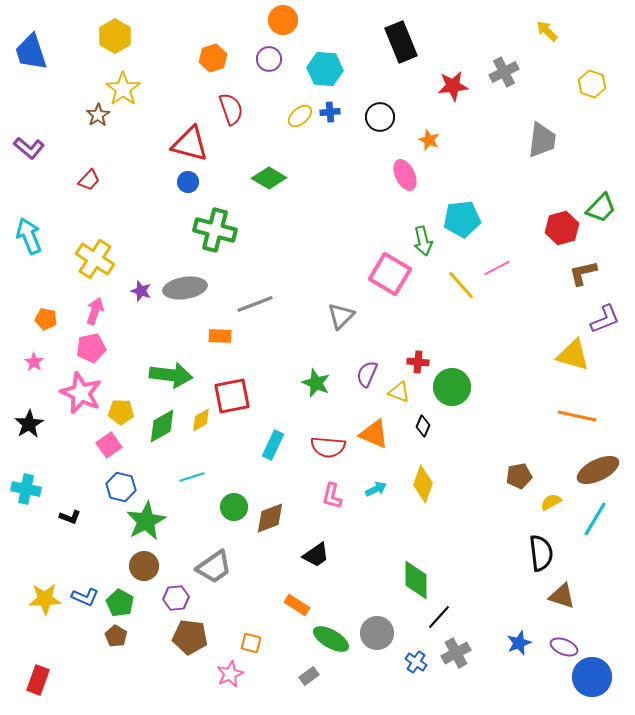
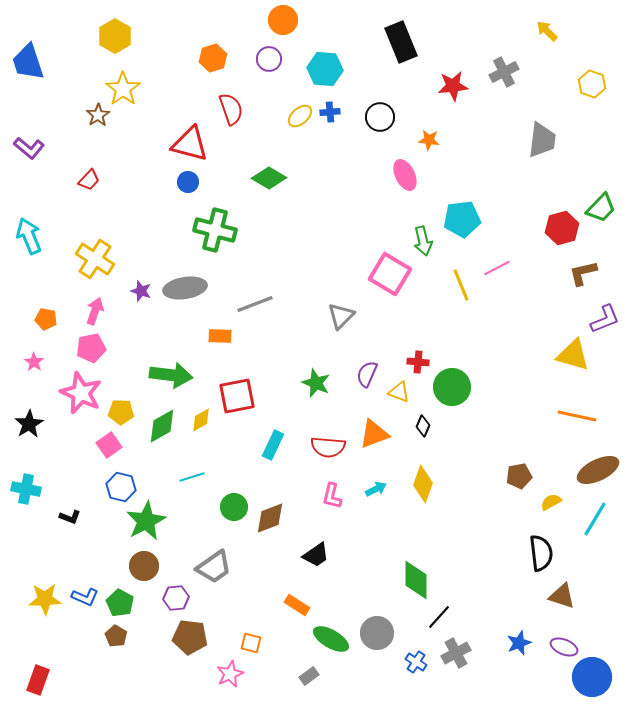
blue trapezoid at (31, 52): moved 3 px left, 10 px down
orange star at (429, 140): rotated 15 degrees counterclockwise
yellow line at (461, 285): rotated 20 degrees clockwise
red square at (232, 396): moved 5 px right
orange triangle at (374, 434): rotated 44 degrees counterclockwise
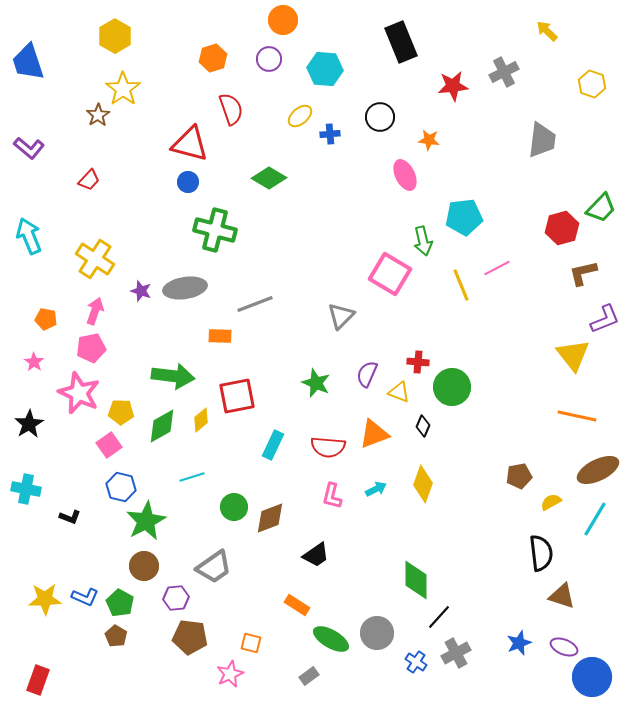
blue cross at (330, 112): moved 22 px down
cyan pentagon at (462, 219): moved 2 px right, 2 px up
yellow triangle at (573, 355): rotated 36 degrees clockwise
green arrow at (171, 375): moved 2 px right, 1 px down
pink star at (81, 393): moved 2 px left
yellow diamond at (201, 420): rotated 10 degrees counterclockwise
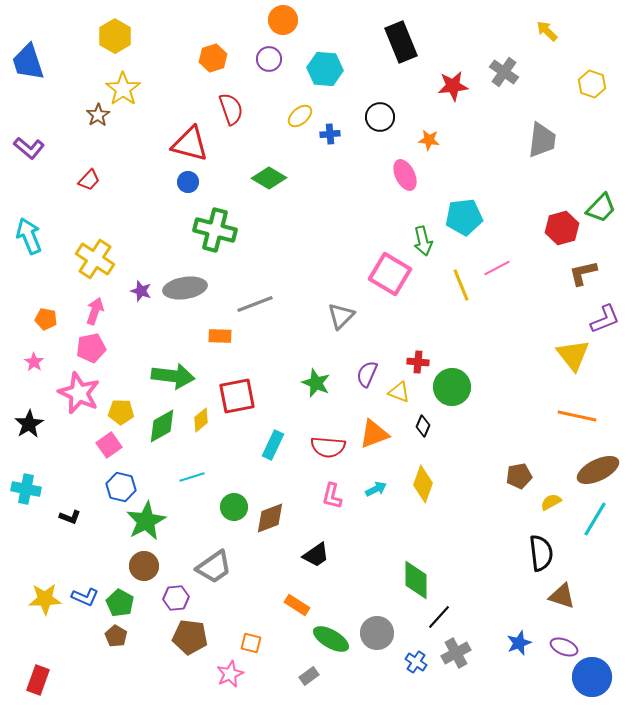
gray cross at (504, 72): rotated 28 degrees counterclockwise
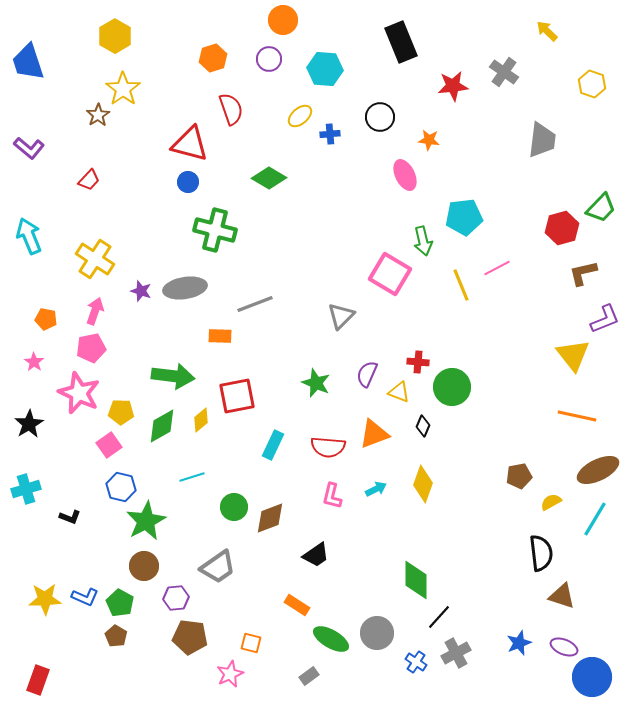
cyan cross at (26, 489): rotated 28 degrees counterclockwise
gray trapezoid at (214, 567): moved 4 px right
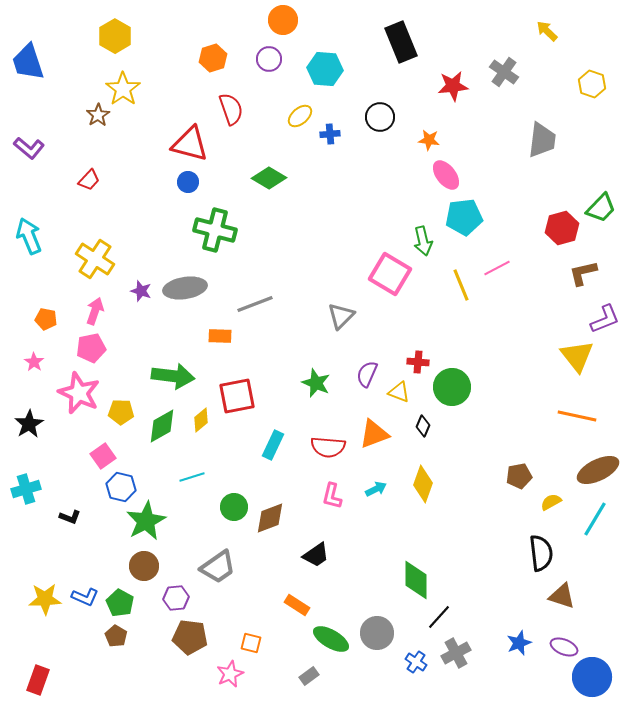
pink ellipse at (405, 175): moved 41 px right; rotated 12 degrees counterclockwise
yellow triangle at (573, 355): moved 4 px right, 1 px down
pink square at (109, 445): moved 6 px left, 11 px down
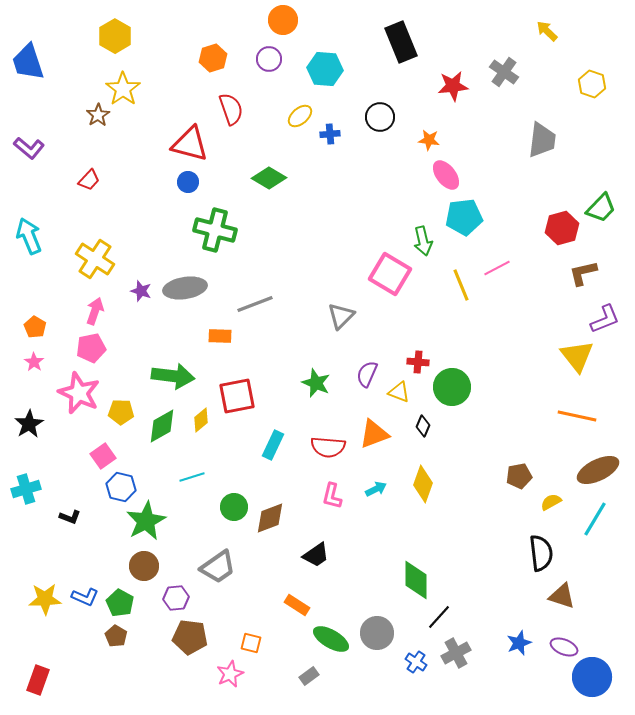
orange pentagon at (46, 319): moved 11 px left, 8 px down; rotated 20 degrees clockwise
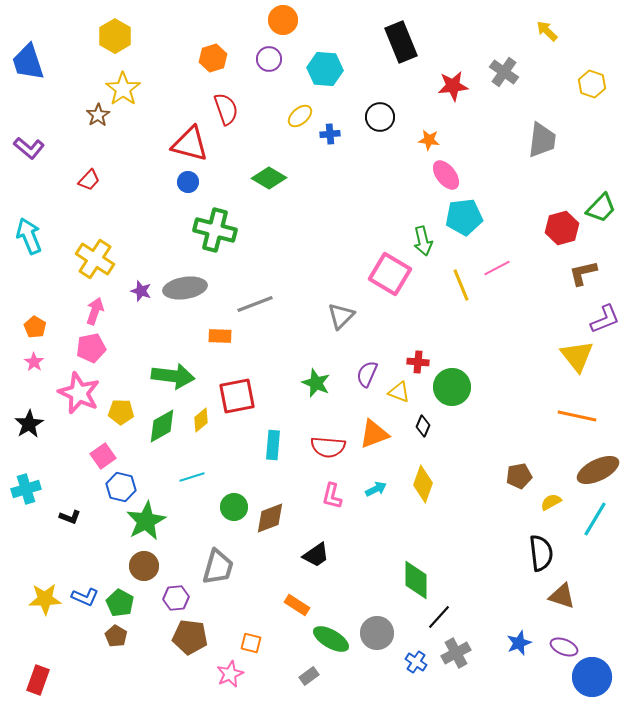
red semicircle at (231, 109): moved 5 px left
cyan rectangle at (273, 445): rotated 20 degrees counterclockwise
gray trapezoid at (218, 567): rotated 39 degrees counterclockwise
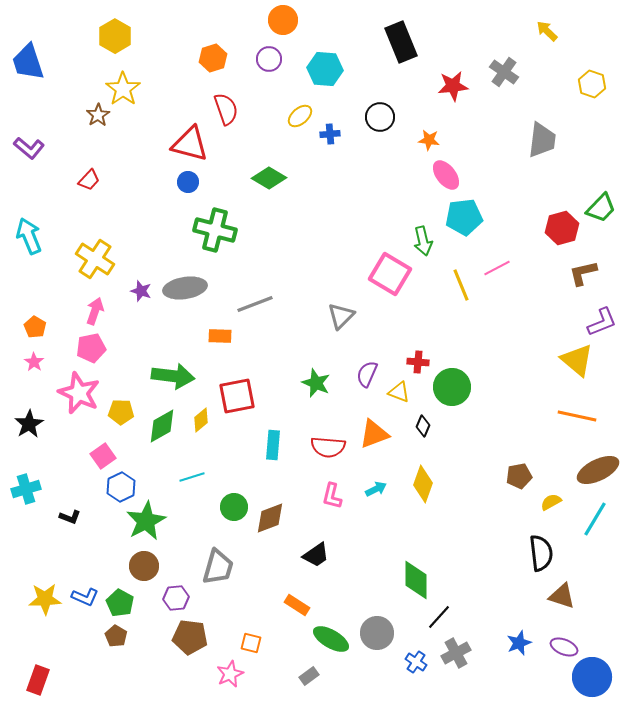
purple L-shape at (605, 319): moved 3 px left, 3 px down
yellow triangle at (577, 356): moved 4 px down; rotated 12 degrees counterclockwise
blue hexagon at (121, 487): rotated 20 degrees clockwise
